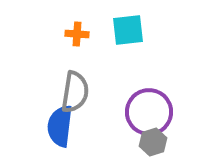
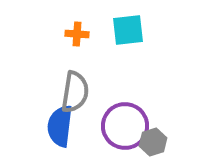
purple circle: moved 24 px left, 14 px down
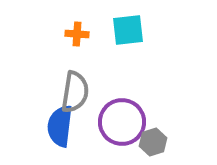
purple circle: moved 3 px left, 4 px up
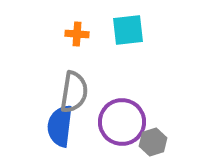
gray semicircle: moved 1 px left
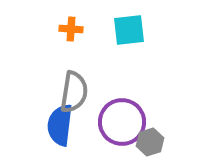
cyan square: moved 1 px right
orange cross: moved 6 px left, 5 px up
blue semicircle: moved 1 px up
gray hexagon: moved 3 px left
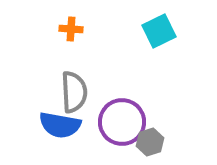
cyan square: moved 30 px right, 1 px down; rotated 20 degrees counterclockwise
gray semicircle: rotated 12 degrees counterclockwise
blue semicircle: rotated 87 degrees counterclockwise
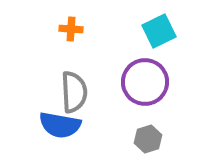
purple circle: moved 23 px right, 40 px up
gray hexagon: moved 2 px left, 3 px up
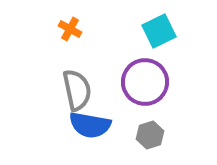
orange cross: moved 1 px left; rotated 25 degrees clockwise
gray semicircle: moved 3 px right, 2 px up; rotated 9 degrees counterclockwise
blue semicircle: moved 30 px right
gray hexagon: moved 2 px right, 4 px up
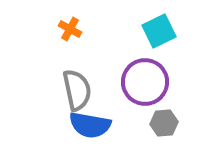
gray hexagon: moved 14 px right, 12 px up; rotated 12 degrees clockwise
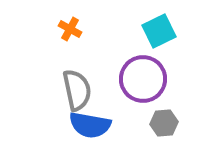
purple circle: moved 2 px left, 3 px up
